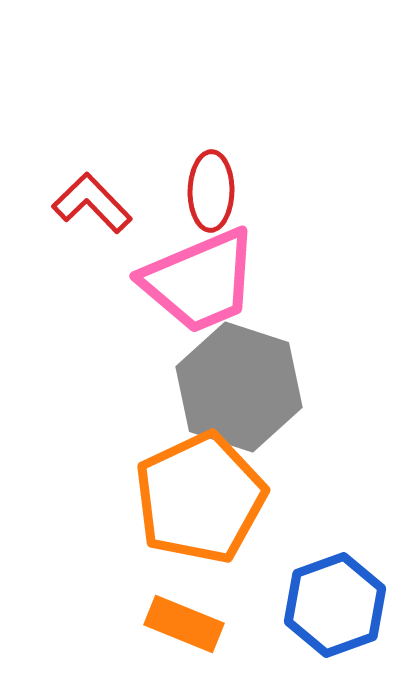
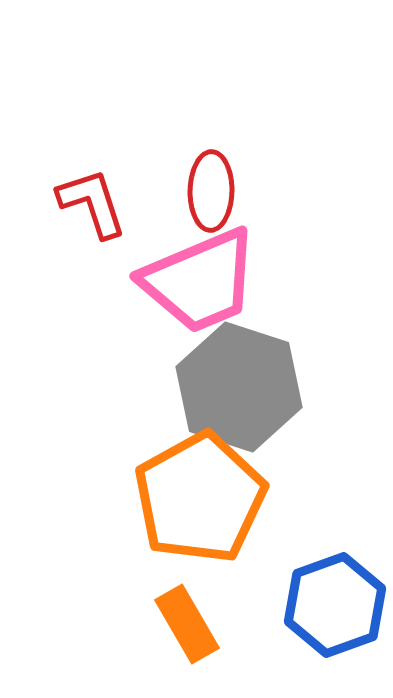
red L-shape: rotated 26 degrees clockwise
orange pentagon: rotated 4 degrees counterclockwise
orange rectangle: moved 3 px right; rotated 38 degrees clockwise
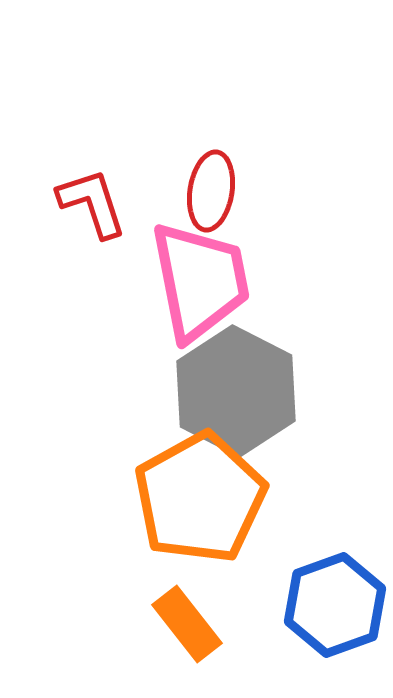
red ellipse: rotated 8 degrees clockwise
pink trapezoid: rotated 78 degrees counterclockwise
gray hexagon: moved 3 px left, 4 px down; rotated 9 degrees clockwise
orange rectangle: rotated 8 degrees counterclockwise
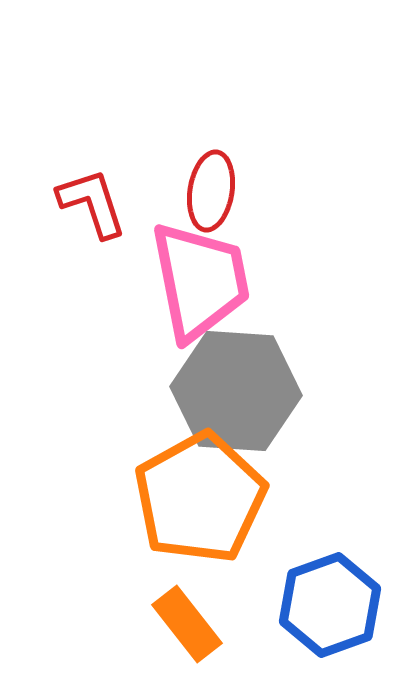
gray hexagon: rotated 23 degrees counterclockwise
blue hexagon: moved 5 px left
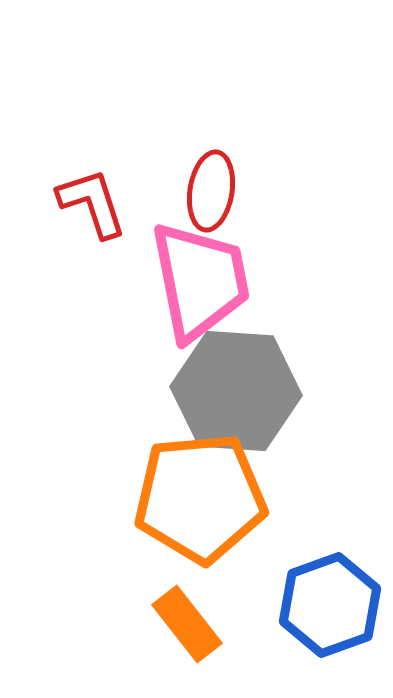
orange pentagon: rotated 24 degrees clockwise
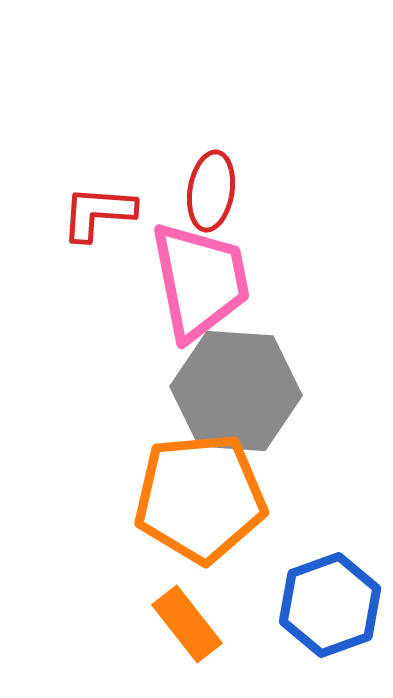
red L-shape: moved 6 px right, 10 px down; rotated 68 degrees counterclockwise
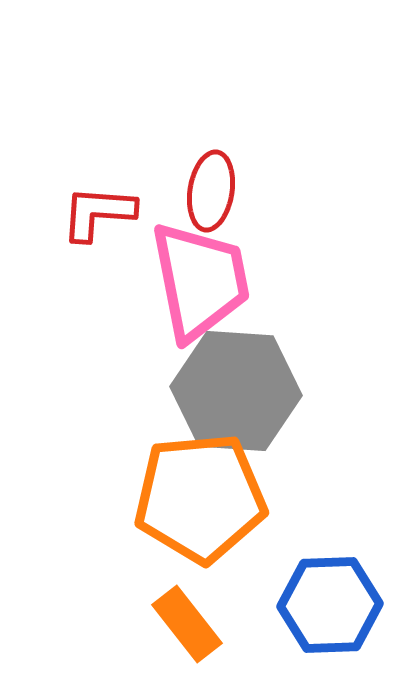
blue hexagon: rotated 18 degrees clockwise
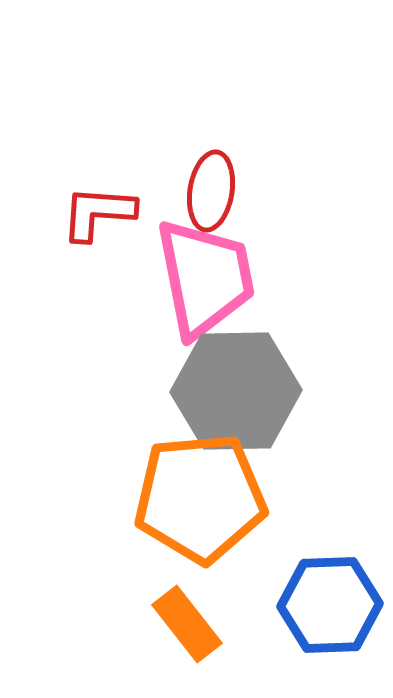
pink trapezoid: moved 5 px right, 3 px up
gray hexagon: rotated 5 degrees counterclockwise
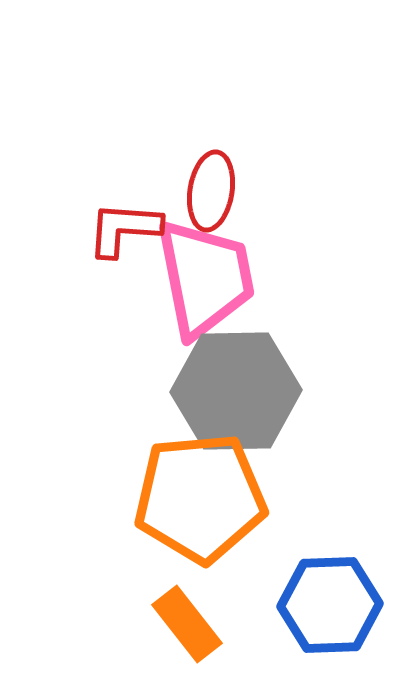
red L-shape: moved 26 px right, 16 px down
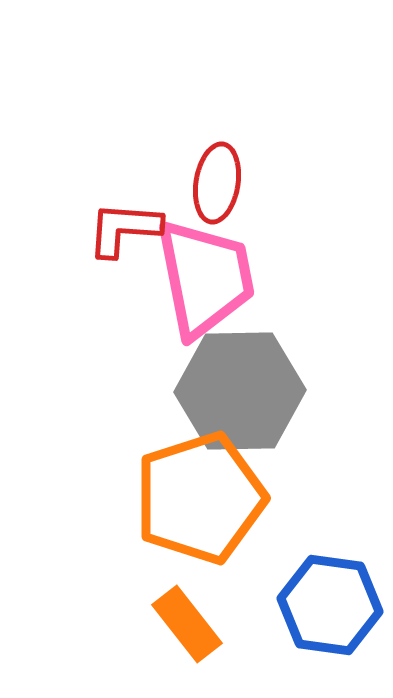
red ellipse: moved 6 px right, 8 px up
gray hexagon: moved 4 px right
orange pentagon: rotated 13 degrees counterclockwise
blue hexagon: rotated 10 degrees clockwise
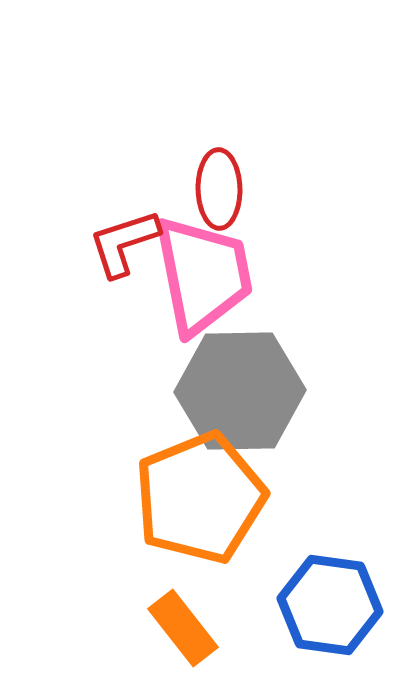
red ellipse: moved 2 px right, 6 px down; rotated 10 degrees counterclockwise
red L-shape: moved 14 px down; rotated 22 degrees counterclockwise
pink trapezoid: moved 2 px left, 3 px up
orange pentagon: rotated 4 degrees counterclockwise
orange rectangle: moved 4 px left, 4 px down
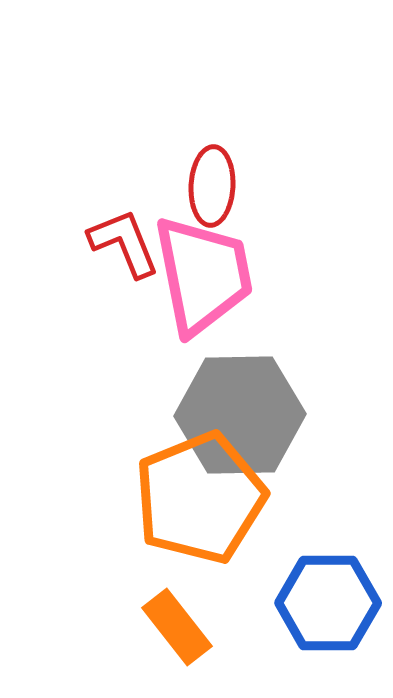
red ellipse: moved 7 px left, 3 px up; rotated 4 degrees clockwise
red L-shape: rotated 86 degrees clockwise
gray hexagon: moved 24 px down
blue hexagon: moved 2 px left, 2 px up; rotated 8 degrees counterclockwise
orange rectangle: moved 6 px left, 1 px up
